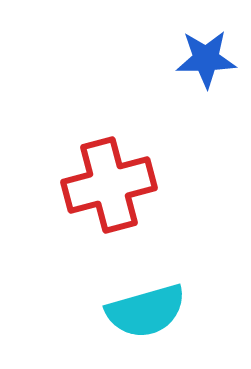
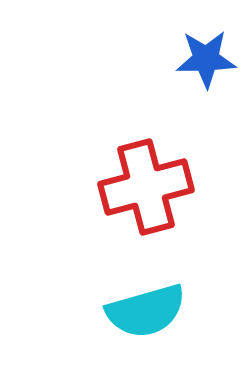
red cross: moved 37 px right, 2 px down
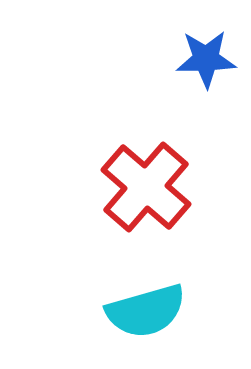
red cross: rotated 34 degrees counterclockwise
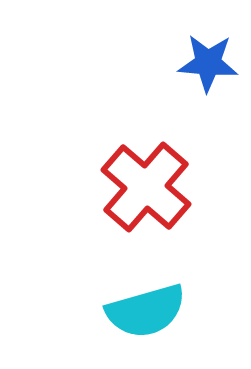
blue star: moved 2 px right, 4 px down; rotated 6 degrees clockwise
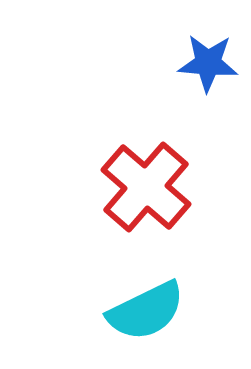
cyan semicircle: rotated 10 degrees counterclockwise
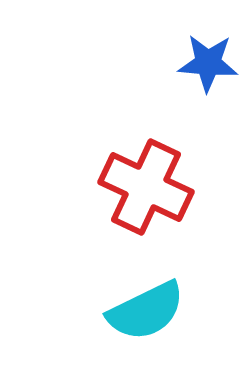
red cross: rotated 16 degrees counterclockwise
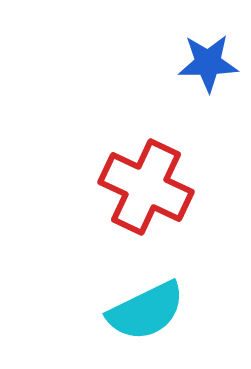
blue star: rotated 6 degrees counterclockwise
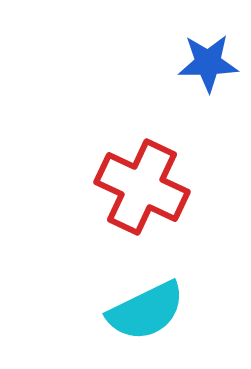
red cross: moved 4 px left
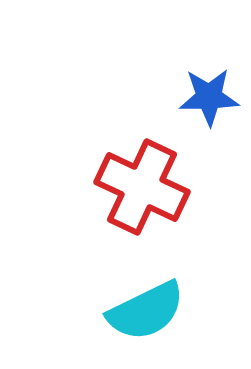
blue star: moved 1 px right, 34 px down
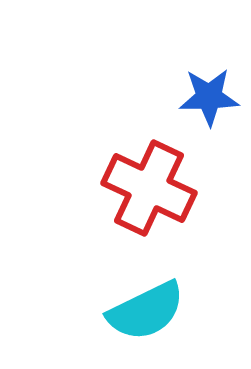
red cross: moved 7 px right, 1 px down
